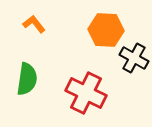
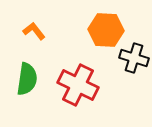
orange L-shape: moved 7 px down
black cross: rotated 12 degrees counterclockwise
red cross: moved 8 px left, 8 px up
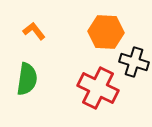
orange hexagon: moved 2 px down
black cross: moved 4 px down
red cross: moved 20 px right, 3 px down
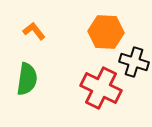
red cross: moved 3 px right
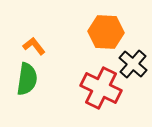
orange L-shape: moved 15 px down
black cross: moved 1 px left, 2 px down; rotated 24 degrees clockwise
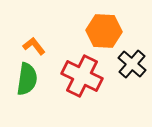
orange hexagon: moved 2 px left, 1 px up
black cross: moved 1 px left
red cross: moved 19 px left, 12 px up
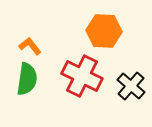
orange L-shape: moved 4 px left
black cross: moved 1 px left, 22 px down
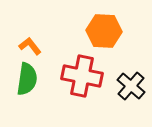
red cross: rotated 15 degrees counterclockwise
